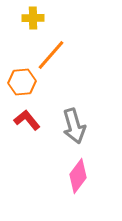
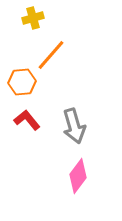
yellow cross: rotated 15 degrees counterclockwise
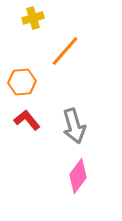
orange line: moved 14 px right, 4 px up
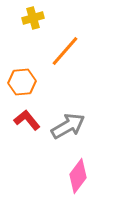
gray arrow: moved 6 px left; rotated 104 degrees counterclockwise
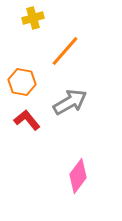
orange hexagon: rotated 16 degrees clockwise
gray arrow: moved 2 px right, 24 px up
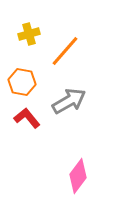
yellow cross: moved 4 px left, 16 px down
gray arrow: moved 1 px left, 1 px up
red L-shape: moved 2 px up
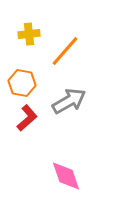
yellow cross: rotated 10 degrees clockwise
orange hexagon: moved 1 px down
red L-shape: rotated 88 degrees clockwise
pink diamond: moved 12 px left; rotated 56 degrees counterclockwise
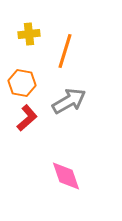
orange line: rotated 24 degrees counterclockwise
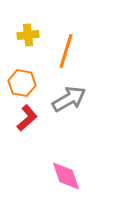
yellow cross: moved 1 px left, 1 px down
orange line: moved 1 px right
gray arrow: moved 2 px up
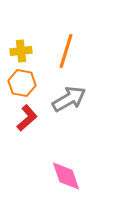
yellow cross: moved 7 px left, 16 px down
